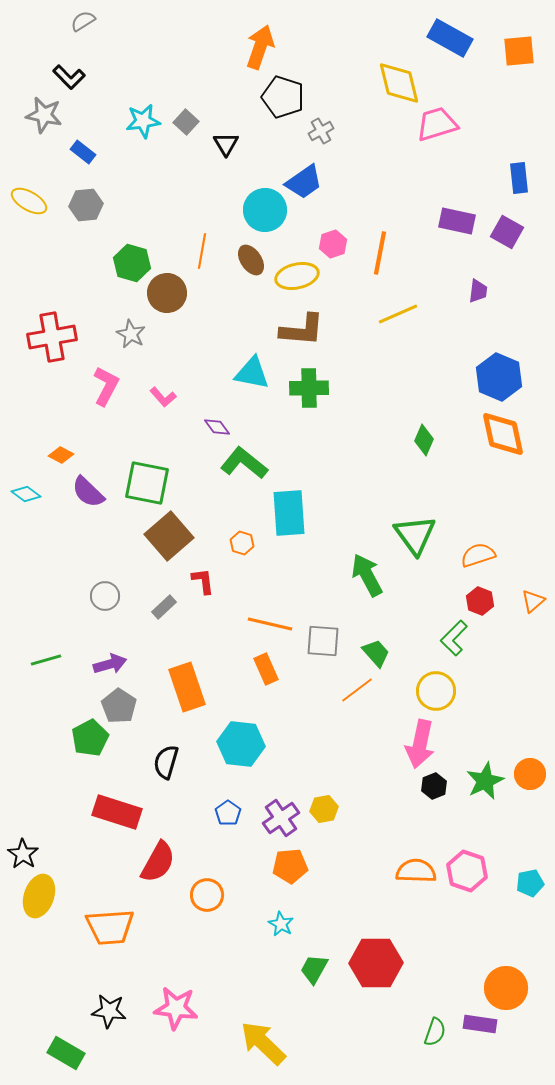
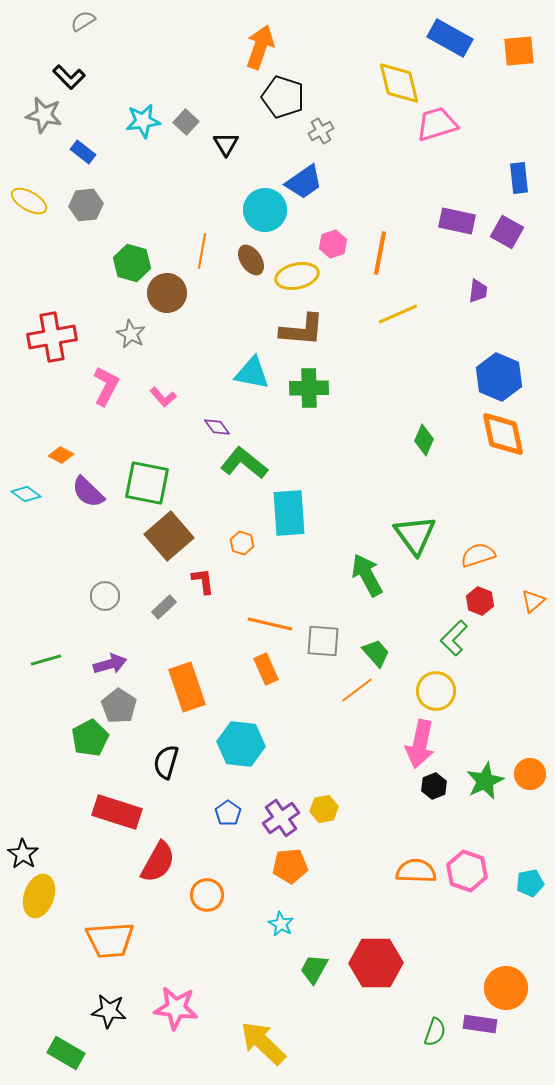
orange trapezoid at (110, 927): moved 13 px down
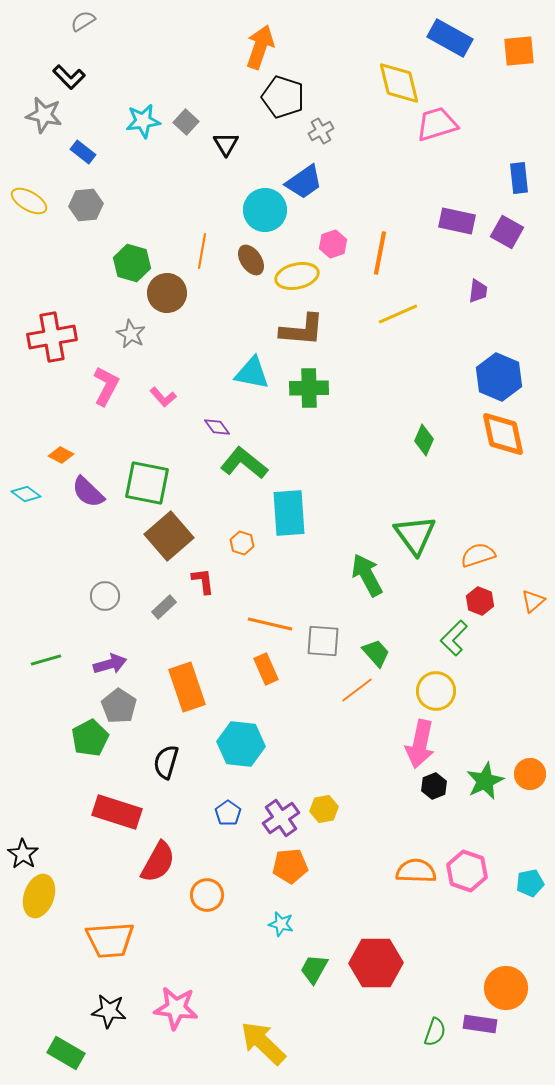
cyan star at (281, 924): rotated 15 degrees counterclockwise
